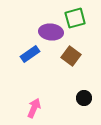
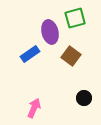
purple ellipse: moved 1 px left; rotated 70 degrees clockwise
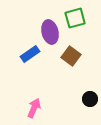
black circle: moved 6 px right, 1 px down
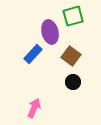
green square: moved 2 px left, 2 px up
blue rectangle: moved 3 px right; rotated 12 degrees counterclockwise
black circle: moved 17 px left, 17 px up
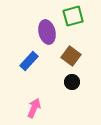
purple ellipse: moved 3 px left
blue rectangle: moved 4 px left, 7 px down
black circle: moved 1 px left
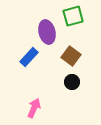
blue rectangle: moved 4 px up
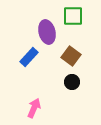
green square: rotated 15 degrees clockwise
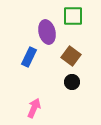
blue rectangle: rotated 18 degrees counterclockwise
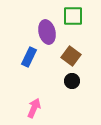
black circle: moved 1 px up
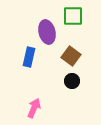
blue rectangle: rotated 12 degrees counterclockwise
